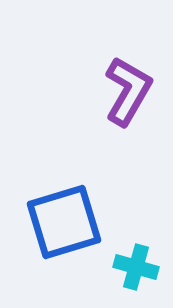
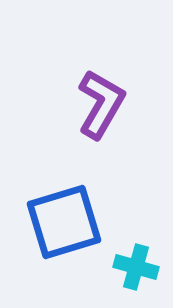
purple L-shape: moved 27 px left, 13 px down
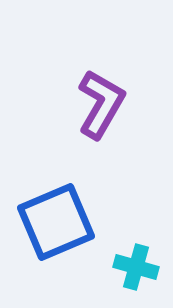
blue square: moved 8 px left; rotated 6 degrees counterclockwise
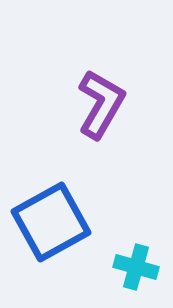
blue square: moved 5 px left; rotated 6 degrees counterclockwise
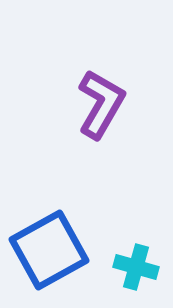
blue square: moved 2 px left, 28 px down
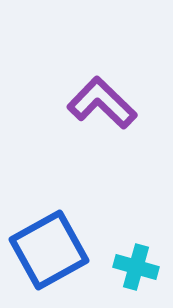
purple L-shape: moved 1 px right, 1 px up; rotated 76 degrees counterclockwise
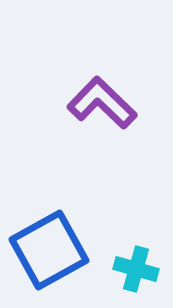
cyan cross: moved 2 px down
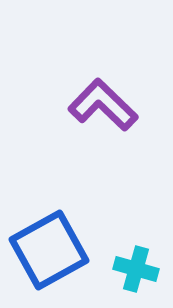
purple L-shape: moved 1 px right, 2 px down
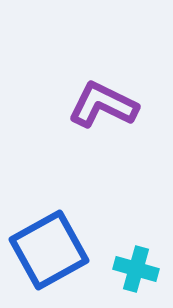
purple L-shape: rotated 18 degrees counterclockwise
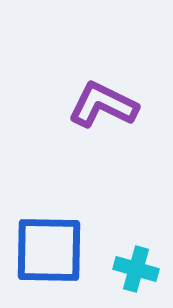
blue square: rotated 30 degrees clockwise
